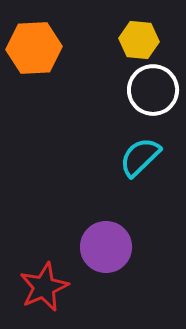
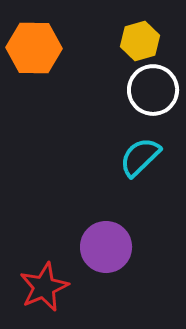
yellow hexagon: moved 1 px right, 1 px down; rotated 21 degrees counterclockwise
orange hexagon: rotated 4 degrees clockwise
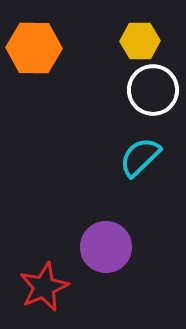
yellow hexagon: rotated 15 degrees clockwise
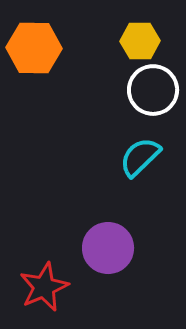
purple circle: moved 2 px right, 1 px down
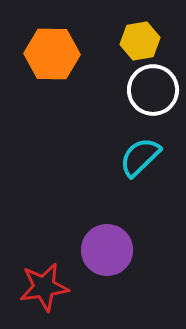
yellow hexagon: rotated 9 degrees counterclockwise
orange hexagon: moved 18 px right, 6 px down
purple circle: moved 1 px left, 2 px down
red star: rotated 15 degrees clockwise
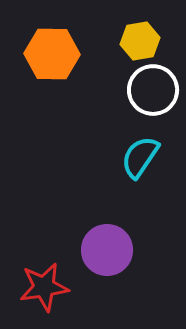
cyan semicircle: rotated 12 degrees counterclockwise
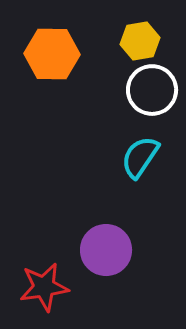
white circle: moved 1 px left
purple circle: moved 1 px left
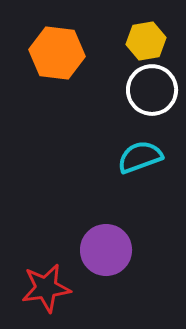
yellow hexagon: moved 6 px right
orange hexagon: moved 5 px right, 1 px up; rotated 6 degrees clockwise
cyan semicircle: rotated 36 degrees clockwise
red star: moved 2 px right, 1 px down
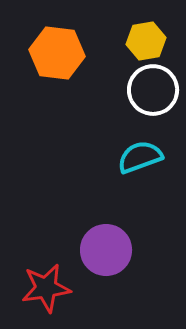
white circle: moved 1 px right
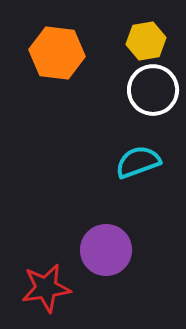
cyan semicircle: moved 2 px left, 5 px down
